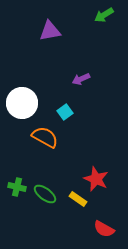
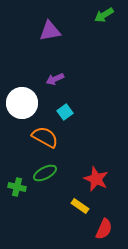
purple arrow: moved 26 px left
green ellipse: moved 21 px up; rotated 65 degrees counterclockwise
yellow rectangle: moved 2 px right, 7 px down
red semicircle: rotated 95 degrees counterclockwise
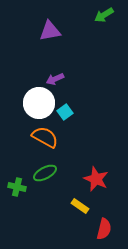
white circle: moved 17 px right
red semicircle: rotated 10 degrees counterclockwise
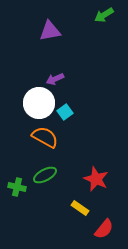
green ellipse: moved 2 px down
yellow rectangle: moved 2 px down
red semicircle: rotated 25 degrees clockwise
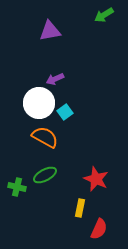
yellow rectangle: rotated 66 degrees clockwise
red semicircle: moved 5 px left; rotated 15 degrees counterclockwise
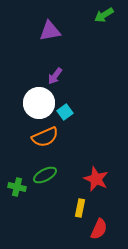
purple arrow: moved 3 px up; rotated 30 degrees counterclockwise
orange semicircle: rotated 128 degrees clockwise
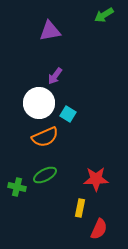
cyan square: moved 3 px right, 2 px down; rotated 21 degrees counterclockwise
red star: rotated 25 degrees counterclockwise
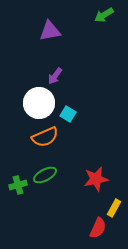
red star: rotated 10 degrees counterclockwise
green cross: moved 1 px right, 2 px up; rotated 30 degrees counterclockwise
yellow rectangle: moved 34 px right; rotated 18 degrees clockwise
red semicircle: moved 1 px left, 1 px up
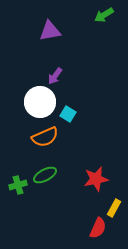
white circle: moved 1 px right, 1 px up
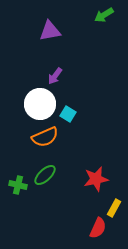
white circle: moved 2 px down
green ellipse: rotated 15 degrees counterclockwise
green cross: rotated 30 degrees clockwise
